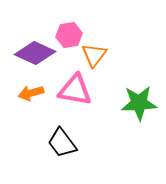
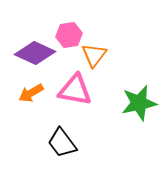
orange arrow: rotated 15 degrees counterclockwise
green star: rotated 9 degrees counterclockwise
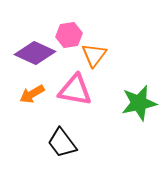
orange arrow: moved 1 px right, 1 px down
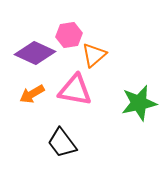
orange triangle: rotated 12 degrees clockwise
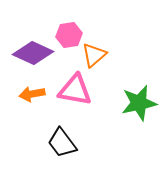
purple diamond: moved 2 px left
orange arrow: rotated 20 degrees clockwise
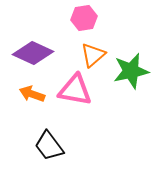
pink hexagon: moved 15 px right, 17 px up
orange triangle: moved 1 px left
orange arrow: rotated 30 degrees clockwise
green star: moved 8 px left, 32 px up
black trapezoid: moved 13 px left, 3 px down
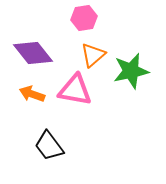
purple diamond: rotated 27 degrees clockwise
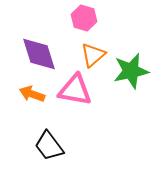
pink hexagon: rotated 25 degrees clockwise
purple diamond: moved 6 px right, 1 px down; rotated 21 degrees clockwise
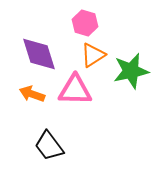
pink hexagon: moved 1 px right, 5 px down
orange triangle: rotated 8 degrees clockwise
pink triangle: rotated 9 degrees counterclockwise
